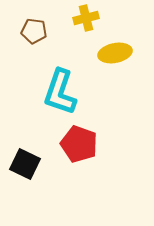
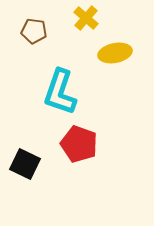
yellow cross: rotated 35 degrees counterclockwise
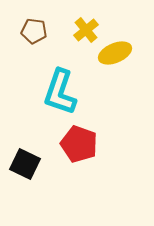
yellow cross: moved 12 px down; rotated 10 degrees clockwise
yellow ellipse: rotated 12 degrees counterclockwise
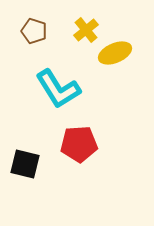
brown pentagon: rotated 10 degrees clockwise
cyan L-shape: moved 2 px left, 3 px up; rotated 51 degrees counterclockwise
red pentagon: rotated 24 degrees counterclockwise
black square: rotated 12 degrees counterclockwise
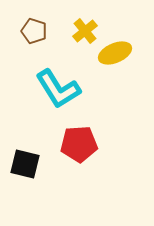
yellow cross: moved 1 px left, 1 px down
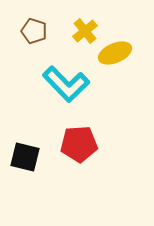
cyan L-shape: moved 8 px right, 5 px up; rotated 12 degrees counterclockwise
black square: moved 7 px up
